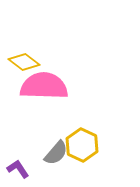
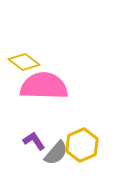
yellow hexagon: rotated 12 degrees clockwise
purple L-shape: moved 16 px right, 28 px up
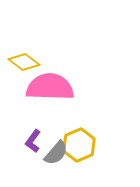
pink semicircle: moved 6 px right, 1 px down
purple L-shape: moved 1 px left; rotated 110 degrees counterclockwise
yellow hexagon: moved 3 px left
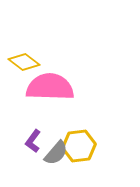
yellow hexagon: moved 1 px down; rotated 16 degrees clockwise
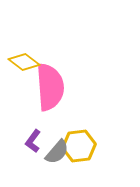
pink semicircle: rotated 84 degrees clockwise
gray semicircle: moved 1 px right, 1 px up
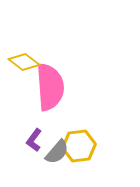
purple L-shape: moved 1 px right, 1 px up
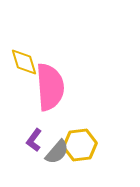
yellow diamond: rotated 36 degrees clockwise
yellow hexagon: moved 1 px right, 1 px up
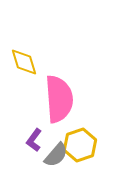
pink semicircle: moved 9 px right, 12 px down
yellow hexagon: rotated 12 degrees counterclockwise
gray semicircle: moved 1 px left, 3 px down
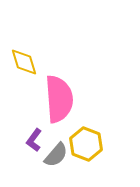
yellow hexagon: moved 6 px right, 1 px up; rotated 20 degrees counterclockwise
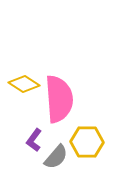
yellow diamond: moved 22 px down; rotated 40 degrees counterclockwise
yellow hexagon: moved 1 px right, 2 px up; rotated 20 degrees counterclockwise
gray semicircle: moved 2 px down
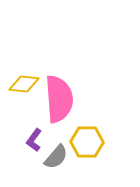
yellow diamond: rotated 28 degrees counterclockwise
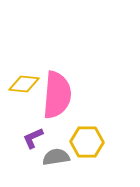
pink semicircle: moved 2 px left, 4 px up; rotated 9 degrees clockwise
purple L-shape: moved 1 px left, 2 px up; rotated 30 degrees clockwise
gray semicircle: rotated 140 degrees counterclockwise
